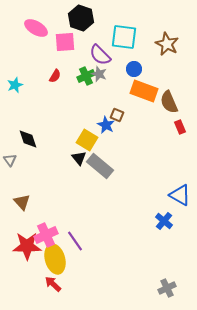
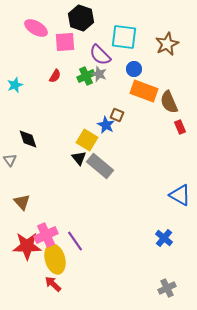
brown star: rotated 20 degrees clockwise
blue cross: moved 17 px down
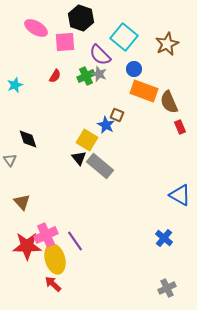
cyan square: rotated 32 degrees clockwise
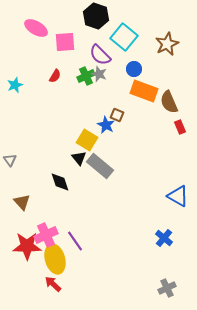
black hexagon: moved 15 px right, 2 px up
black diamond: moved 32 px right, 43 px down
blue triangle: moved 2 px left, 1 px down
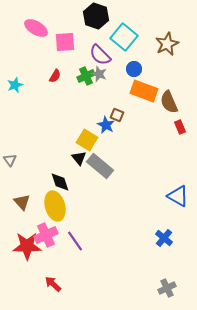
yellow ellipse: moved 53 px up
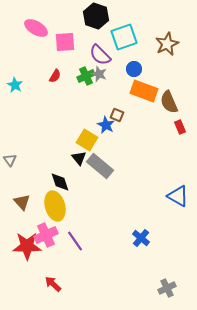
cyan square: rotated 32 degrees clockwise
cyan star: rotated 21 degrees counterclockwise
blue cross: moved 23 px left
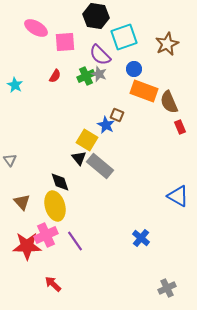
black hexagon: rotated 10 degrees counterclockwise
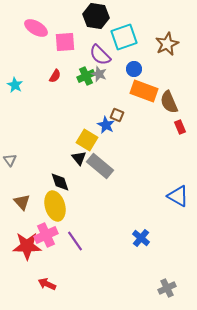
red arrow: moved 6 px left; rotated 18 degrees counterclockwise
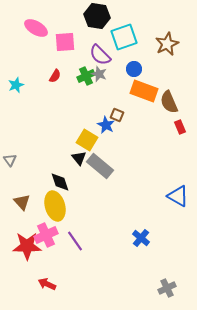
black hexagon: moved 1 px right
cyan star: moved 1 px right; rotated 21 degrees clockwise
